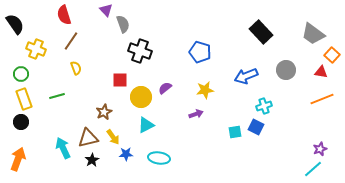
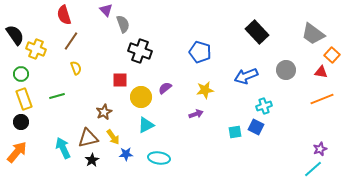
black semicircle: moved 11 px down
black rectangle: moved 4 px left
orange arrow: moved 1 px left, 7 px up; rotated 20 degrees clockwise
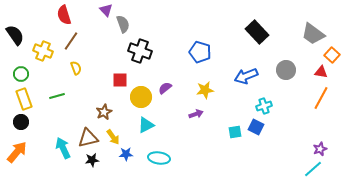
yellow cross: moved 7 px right, 2 px down
orange line: moved 1 px left, 1 px up; rotated 40 degrees counterclockwise
black star: rotated 24 degrees clockwise
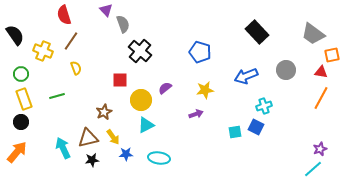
black cross: rotated 20 degrees clockwise
orange square: rotated 35 degrees clockwise
yellow circle: moved 3 px down
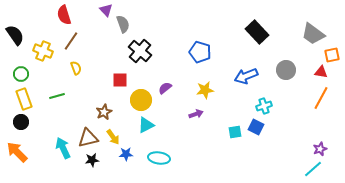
orange arrow: rotated 85 degrees counterclockwise
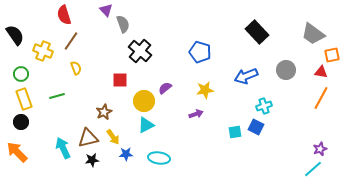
yellow circle: moved 3 px right, 1 px down
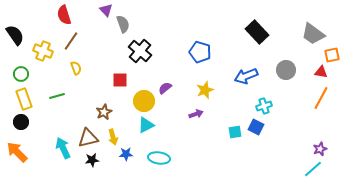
yellow star: rotated 12 degrees counterclockwise
yellow arrow: rotated 21 degrees clockwise
